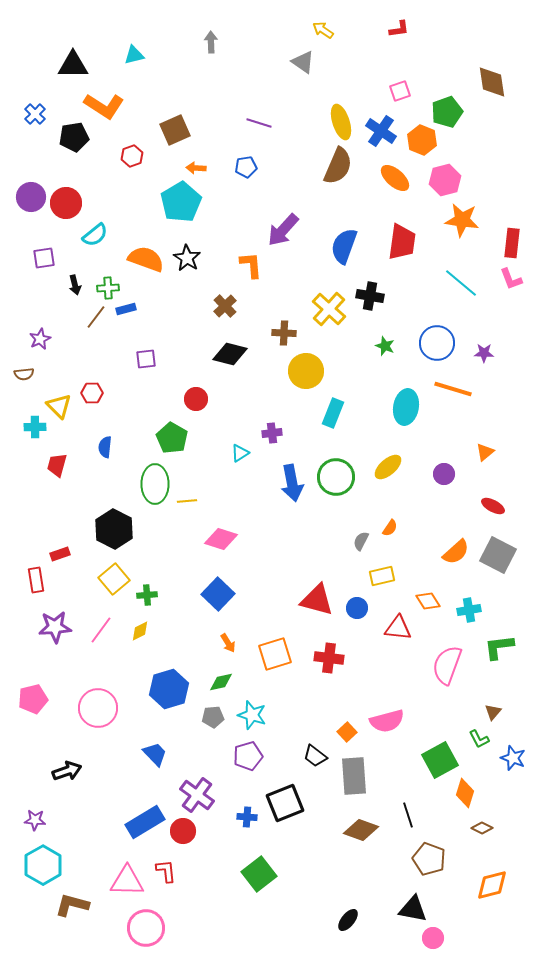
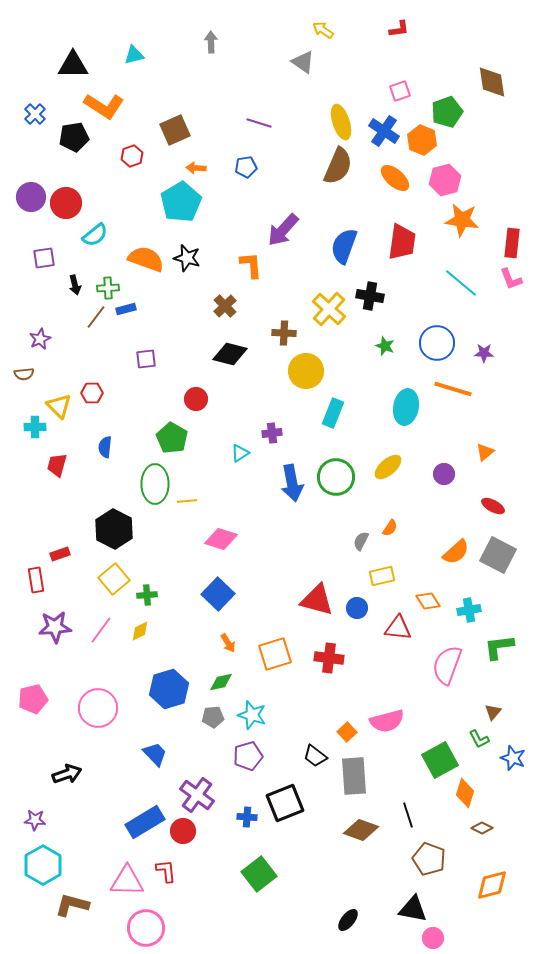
blue cross at (381, 131): moved 3 px right
black star at (187, 258): rotated 16 degrees counterclockwise
black arrow at (67, 771): moved 3 px down
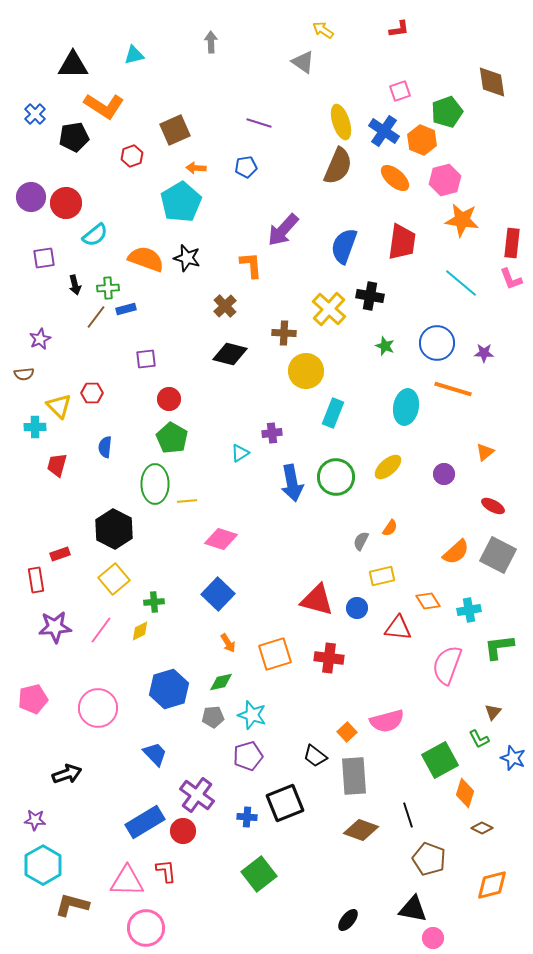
red circle at (196, 399): moved 27 px left
green cross at (147, 595): moved 7 px right, 7 px down
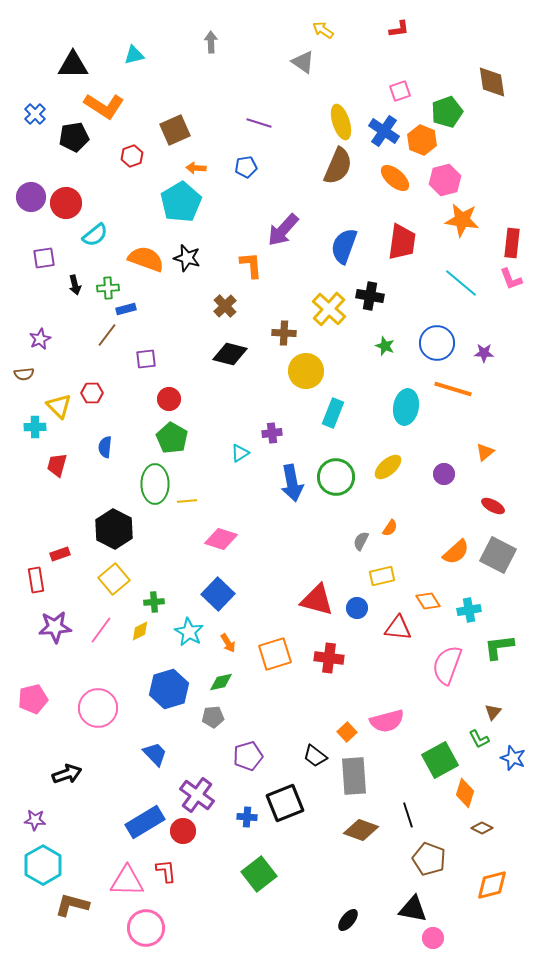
brown line at (96, 317): moved 11 px right, 18 px down
cyan star at (252, 715): moved 63 px left, 83 px up; rotated 12 degrees clockwise
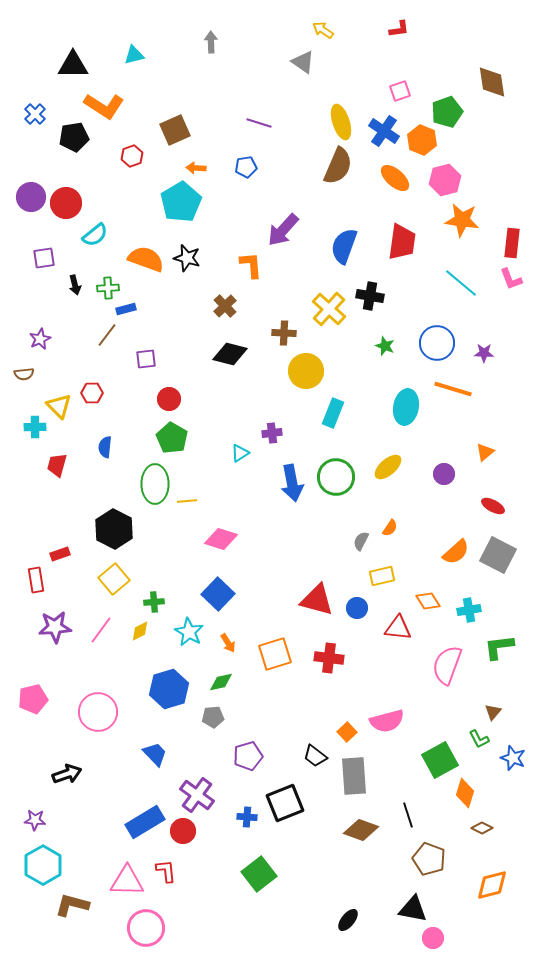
pink circle at (98, 708): moved 4 px down
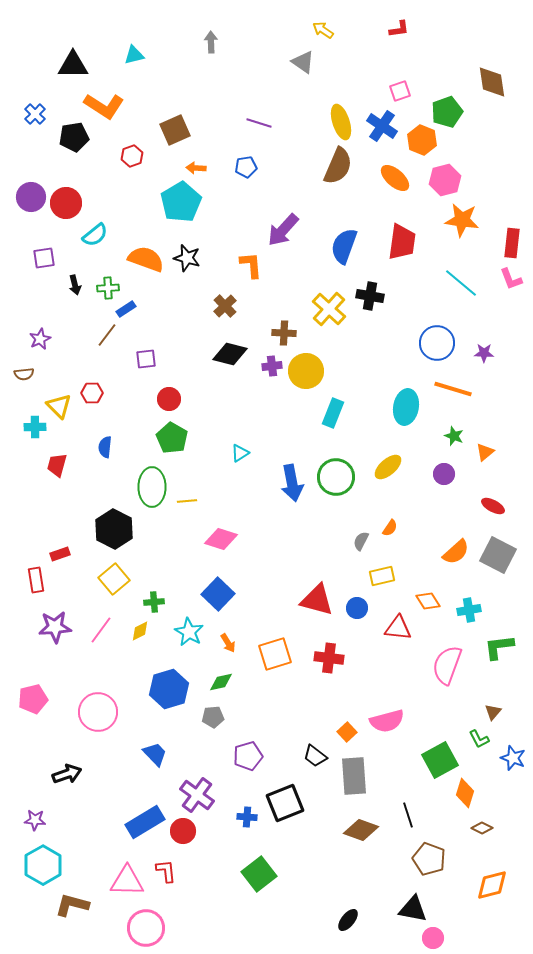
blue cross at (384, 131): moved 2 px left, 5 px up
blue rectangle at (126, 309): rotated 18 degrees counterclockwise
green star at (385, 346): moved 69 px right, 90 px down
purple cross at (272, 433): moved 67 px up
green ellipse at (155, 484): moved 3 px left, 3 px down
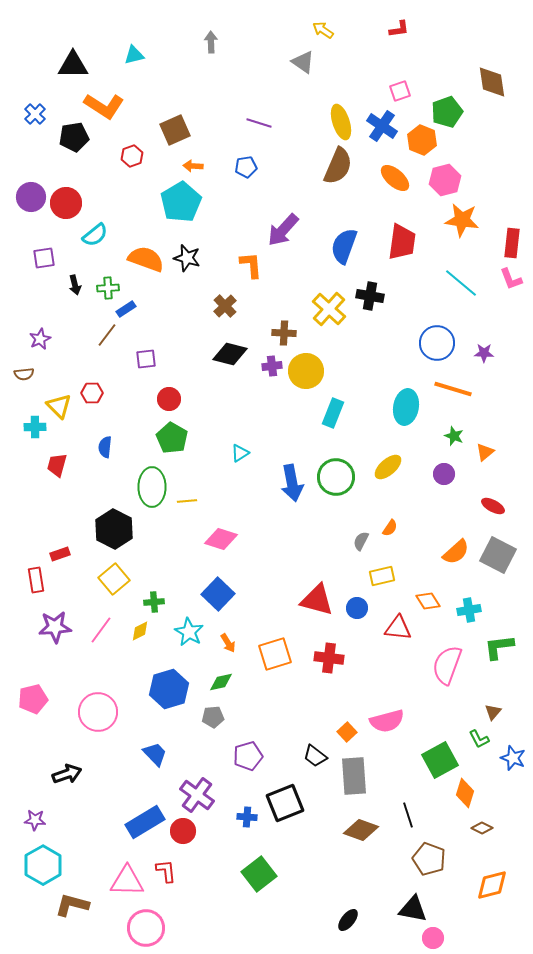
orange arrow at (196, 168): moved 3 px left, 2 px up
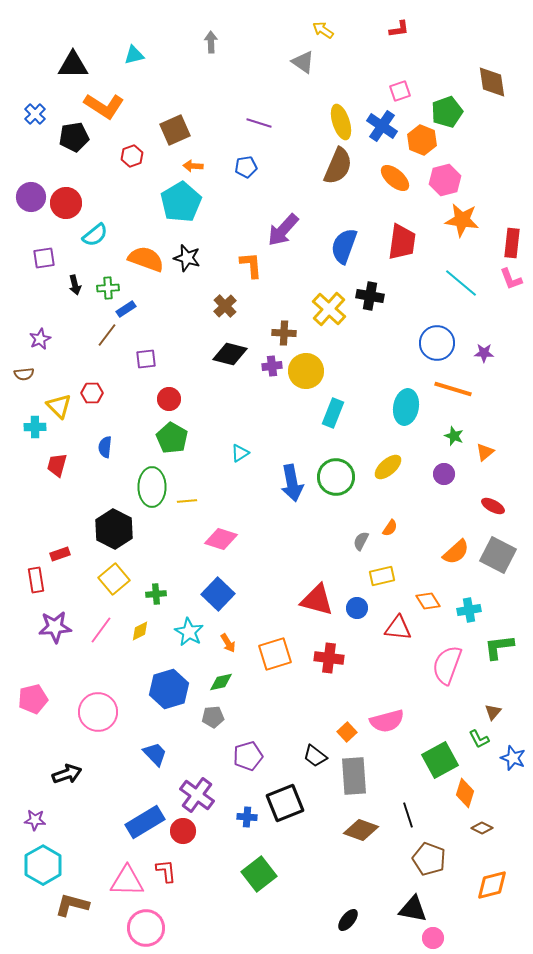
green cross at (154, 602): moved 2 px right, 8 px up
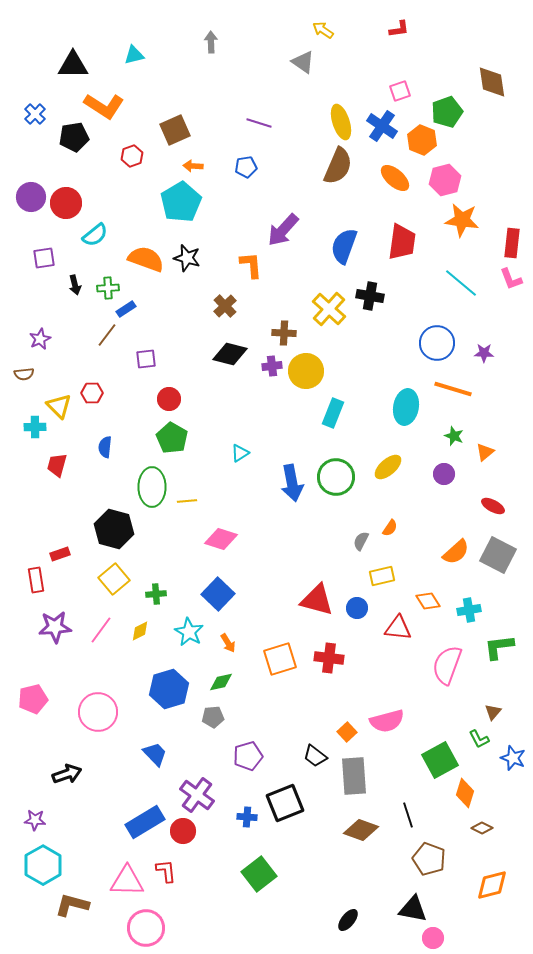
black hexagon at (114, 529): rotated 12 degrees counterclockwise
orange square at (275, 654): moved 5 px right, 5 px down
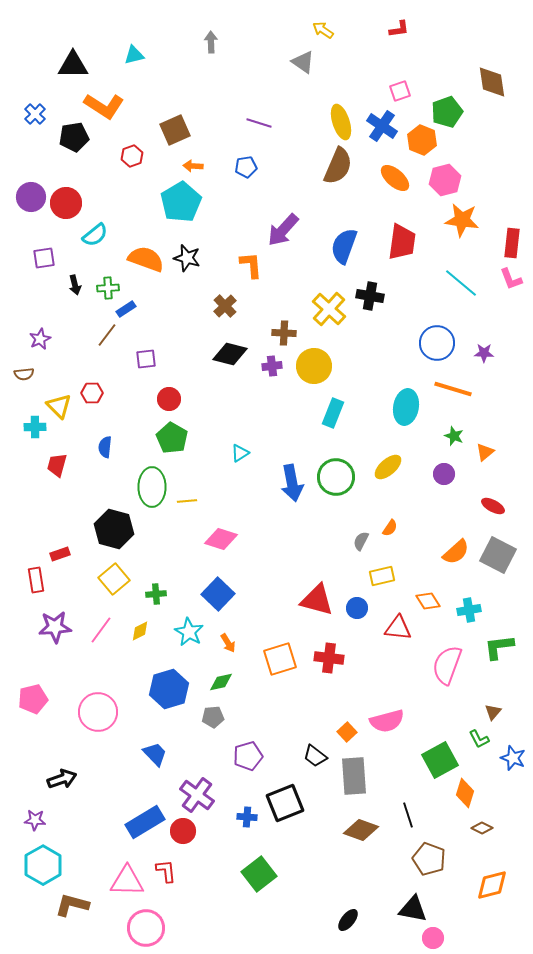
yellow circle at (306, 371): moved 8 px right, 5 px up
black arrow at (67, 774): moved 5 px left, 5 px down
